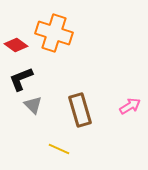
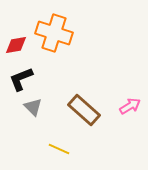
red diamond: rotated 45 degrees counterclockwise
gray triangle: moved 2 px down
brown rectangle: moved 4 px right; rotated 32 degrees counterclockwise
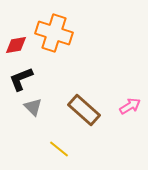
yellow line: rotated 15 degrees clockwise
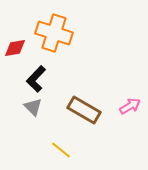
red diamond: moved 1 px left, 3 px down
black L-shape: moved 15 px right; rotated 24 degrees counterclockwise
brown rectangle: rotated 12 degrees counterclockwise
yellow line: moved 2 px right, 1 px down
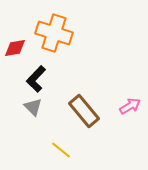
brown rectangle: moved 1 px down; rotated 20 degrees clockwise
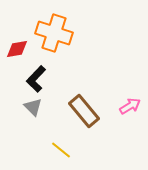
red diamond: moved 2 px right, 1 px down
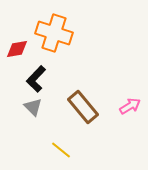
brown rectangle: moved 1 px left, 4 px up
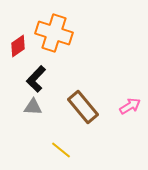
red diamond: moved 1 px right, 3 px up; rotated 25 degrees counterclockwise
gray triangle: rotated 42 degrees counterclockwise
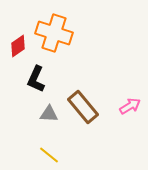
black L-shape: rotated 20 degrees counterclockwise
gray triangle: moved 16 px right, 7 px down
yellow line: moved 12 px left, 5 px down
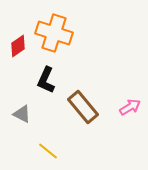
black L-shape: moved 10 px right, 1 px down
pink arrow: moved 1 px down
gray triangle: moved 27 px left; rotated 24 degrees clockwise
yellow line: moved 1 px left, 4 px up
